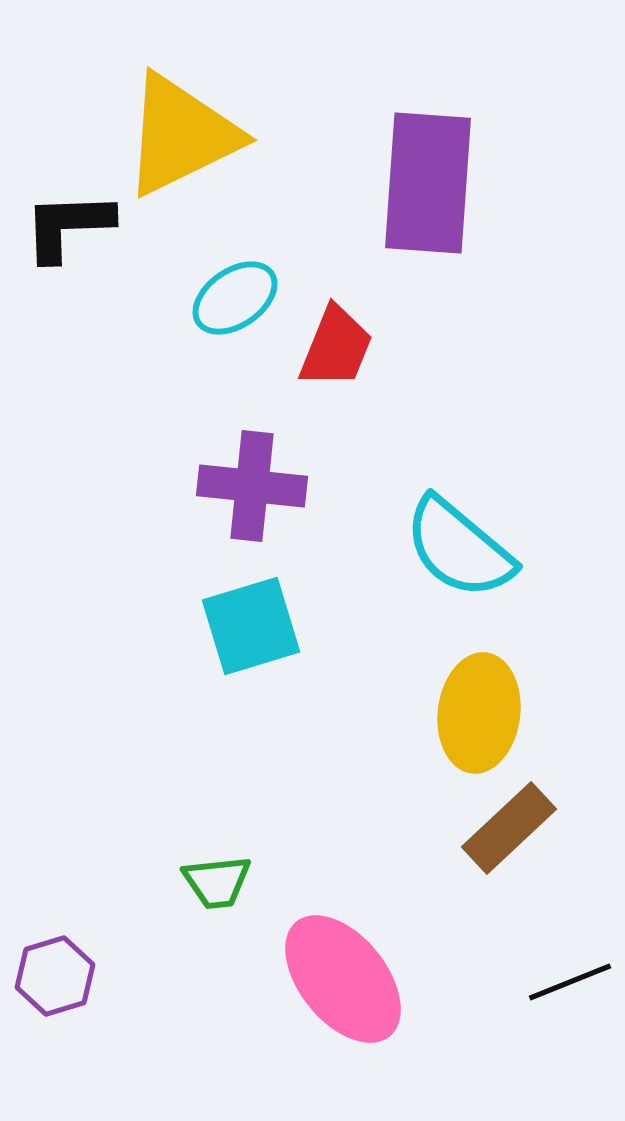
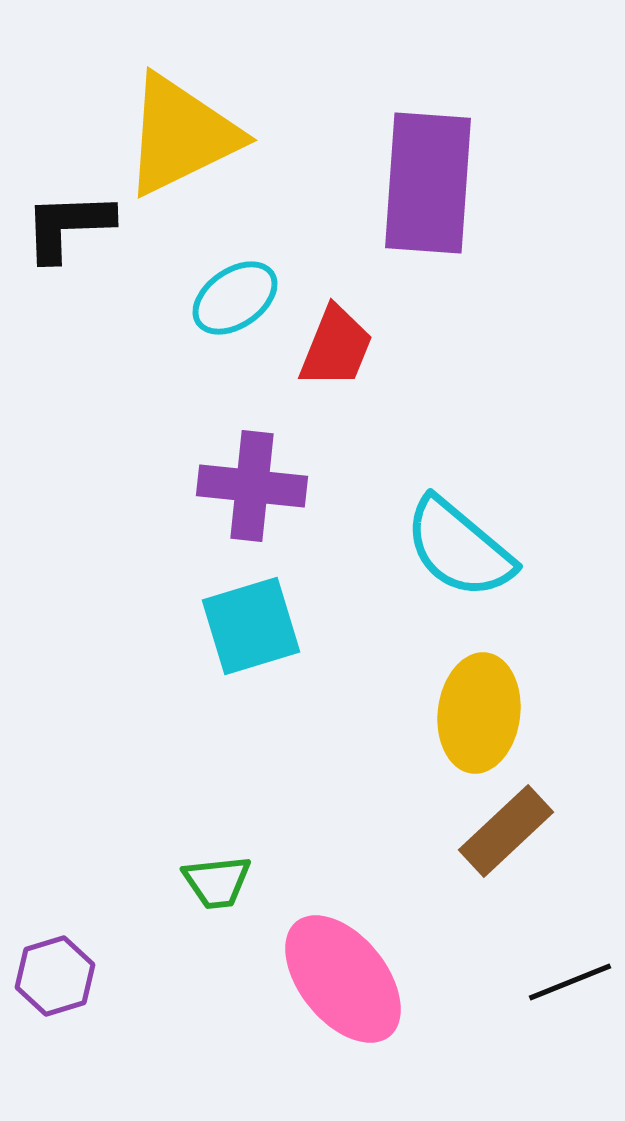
brown rectangle: moved 3 px left, 3 px down
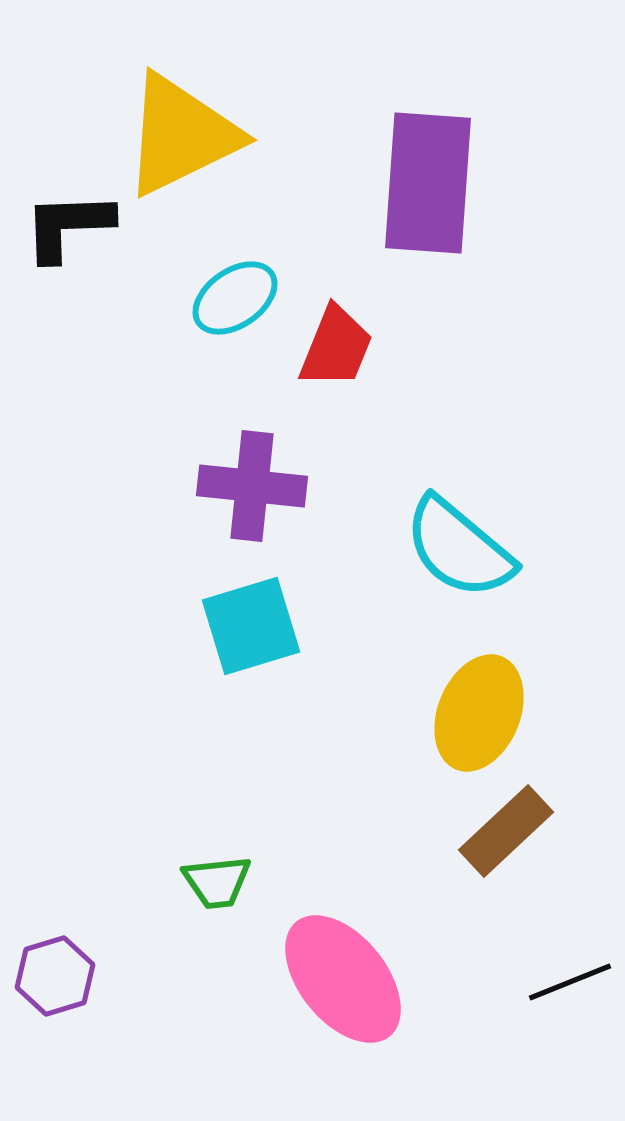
yellow ellipse: rotated 15 degrees clockwise
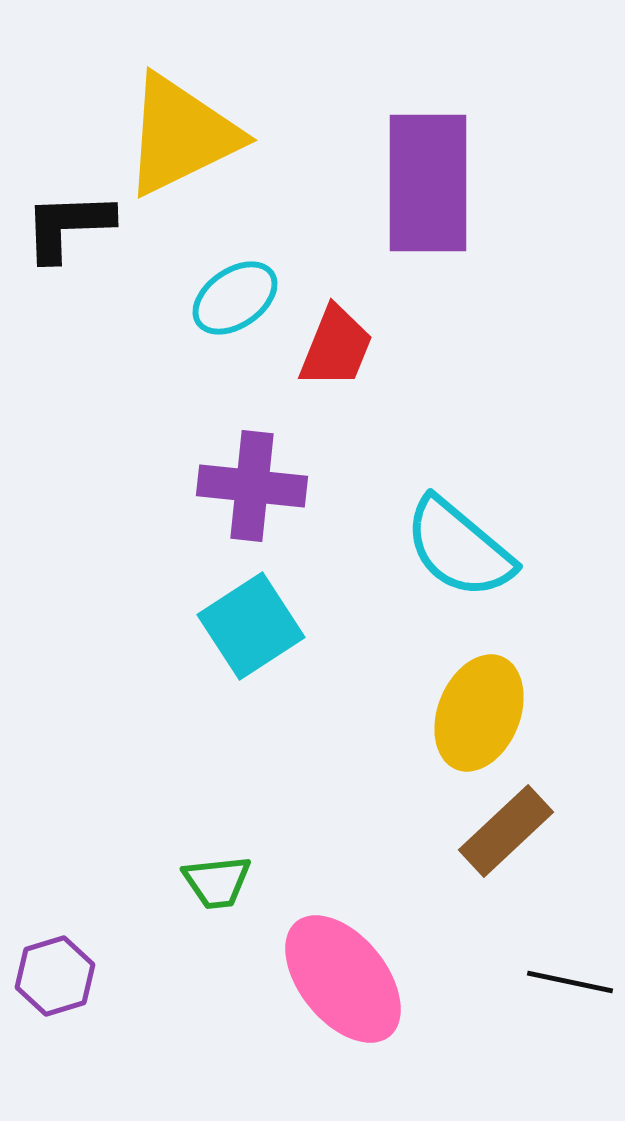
purple rectangle: rotated 4 degrees counterclockwise
cyan square: rotated 16 degrees counterclockwise
black line: rotated 34 degrees clockwise
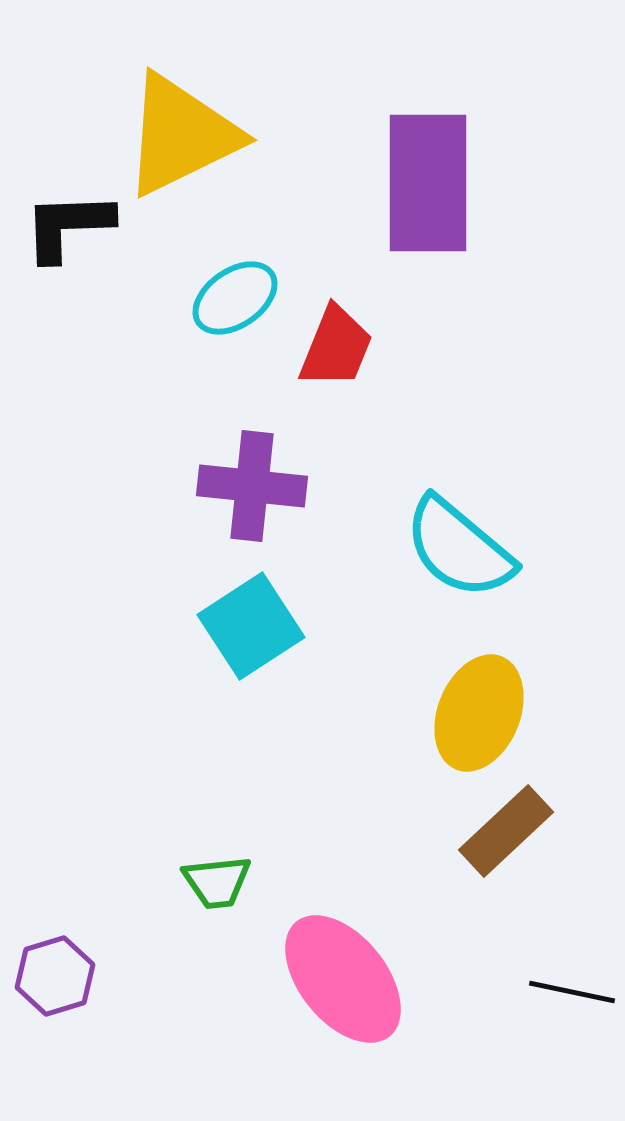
black line: moved 2 px right, 10 px down
